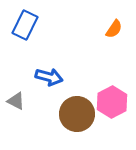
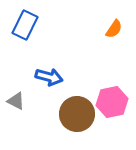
pink hexagon: rotated 16 degrees clockwise
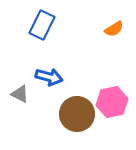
blue rectangle: moved 17 px right
orange semicircle: rotated 24 degrees clockwise
gray triangle: moved 4 px right, 7 px up
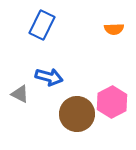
orange semicircle: rotated 30 degrees clockwise
pink hexagon: rotated 16 degrees counterclockwise
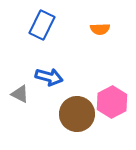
orange semicircle: moved 14 px left
